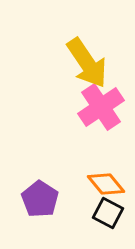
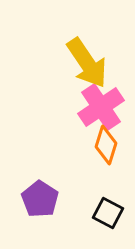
orange diamond: moved 39 px up; rotated 57 degrees clockwise
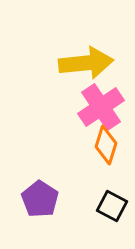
yellow arrow: moved 1 px left; rotated 62 degrees counterclockwise
black square: moved 4 px right, 7 px up
